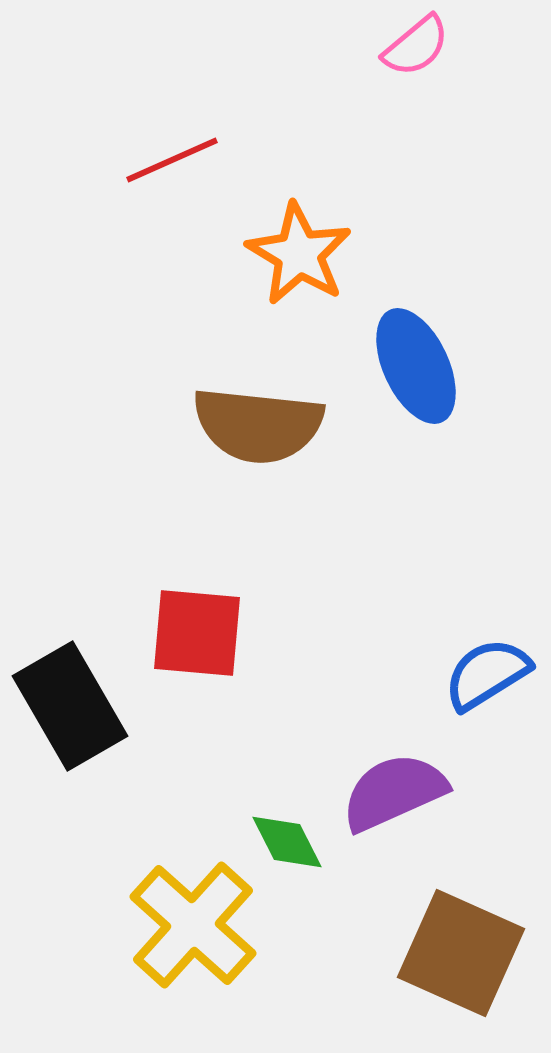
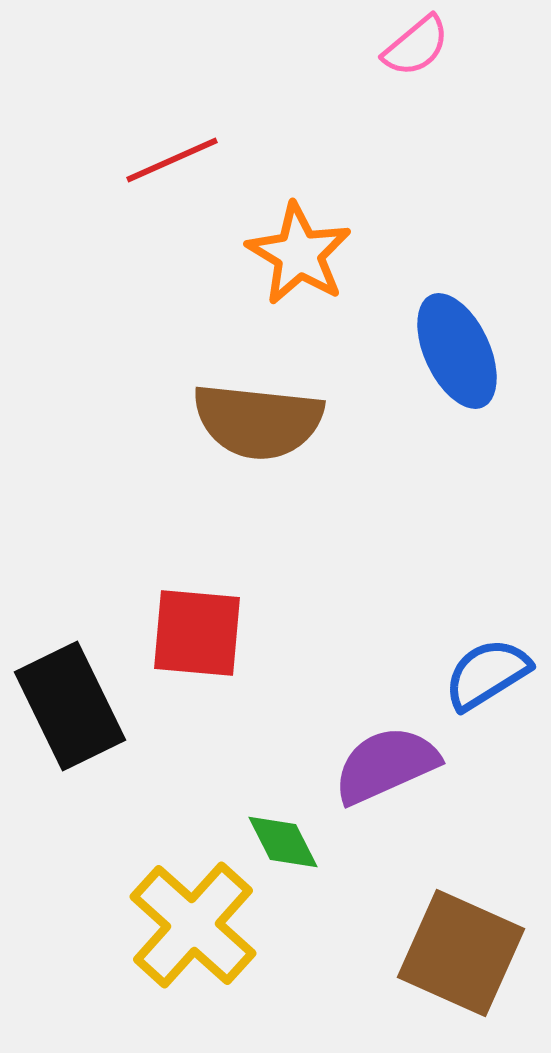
blue ellipse: moved 41 px right, 15 px up
brown semicircle: moved 4 px up
black rectangle: rotated 4 degrees clockwise
purple semicircle: moved 8 px left, 27 px up
green diamond: moved 4 px left
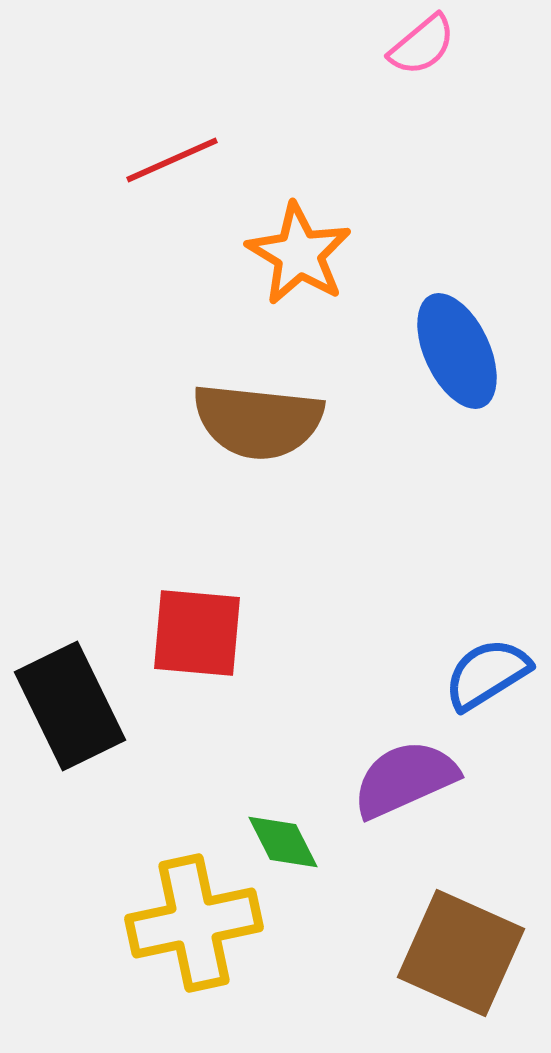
pink semicircle: moved 6 px right, 1 px up
purple semicircle: moved 19 px right, 14 px down
yellow cross: moved 1 px right, 2 px up; rotated 36 degrees clockwise
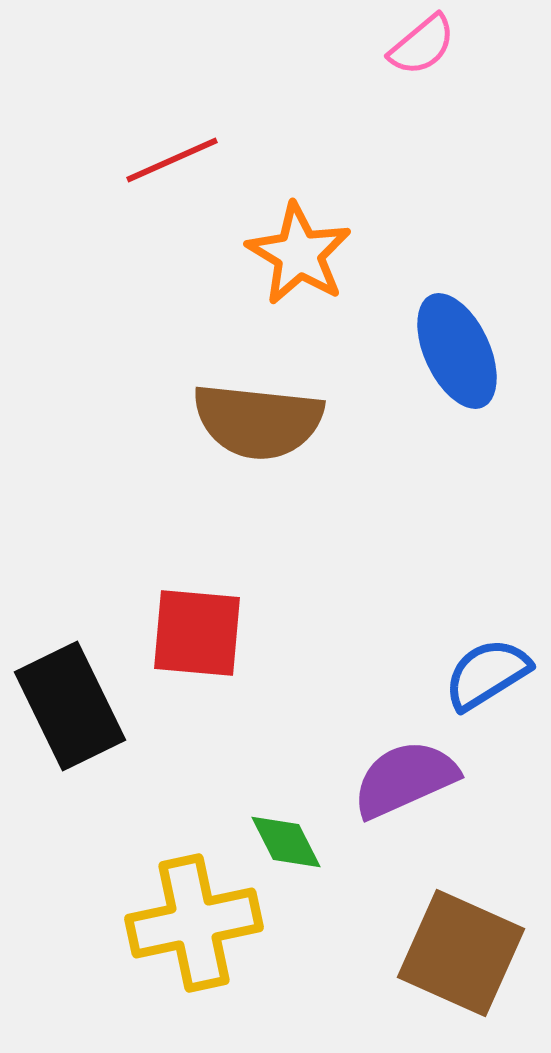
green diamond: moved 3 px right
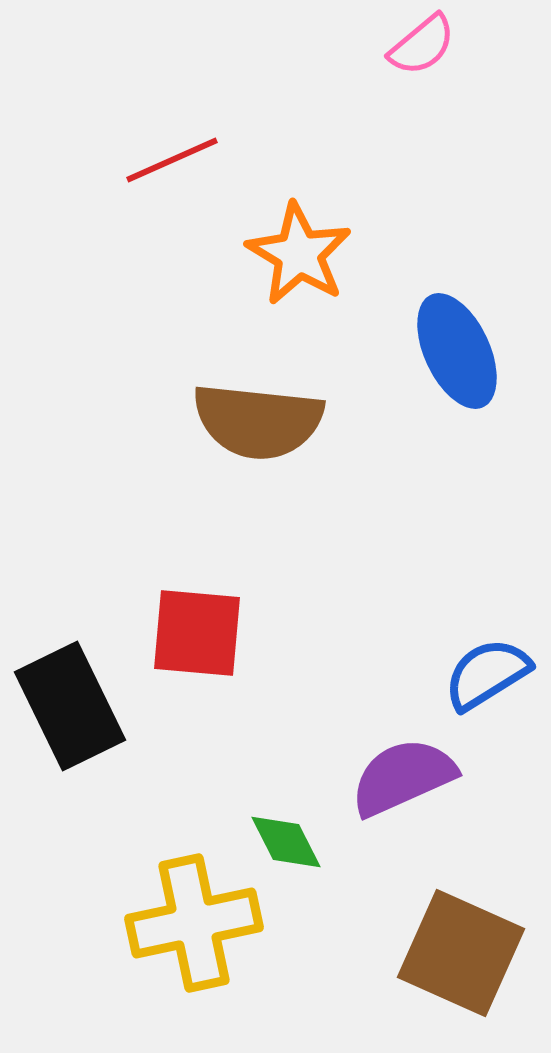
purple semicircle: moved 2 px left, 2 px up
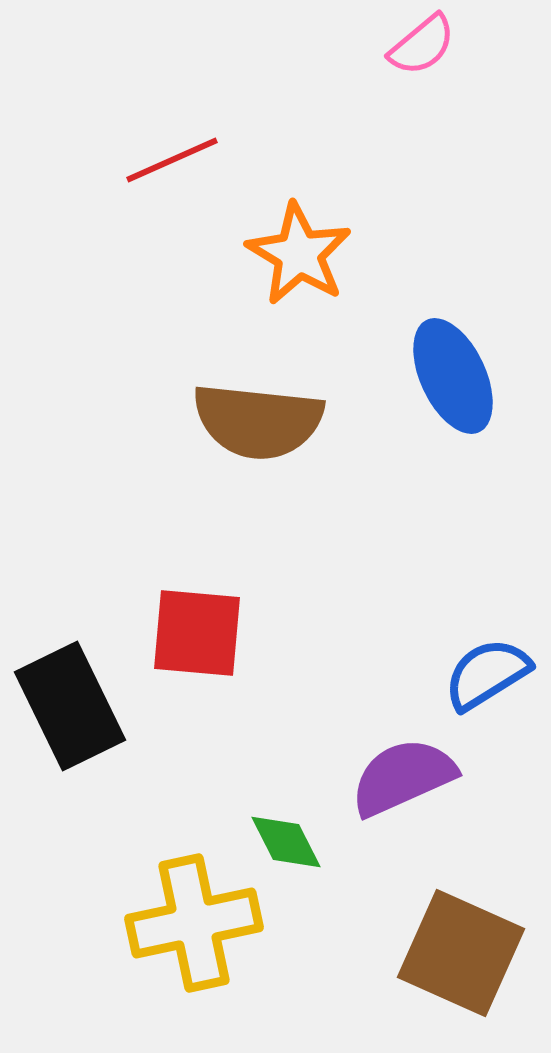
blue ellipse: moved 4 px left, 25 px down
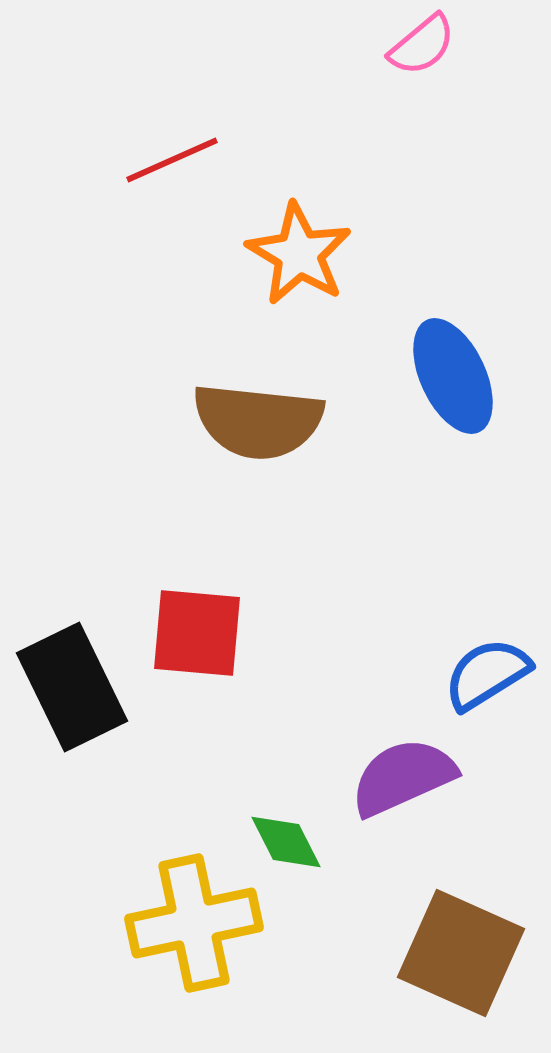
black rectangle: moved 2 px right, 19 px up
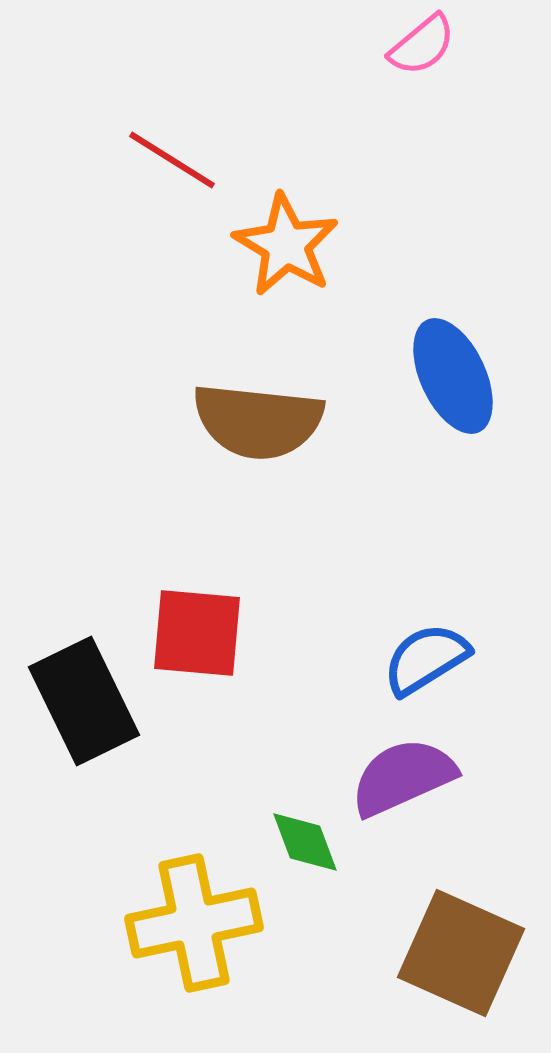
red line: rotated 56 degrees clockwise
orange star: moved 13 px left, 9 px up
blue semicircle: moved 61 px left, 15 px up
black rectangle: moved 12 px right, 14 px down
green diamond: moved 19 px right; rotated 6 degrees clockwise
